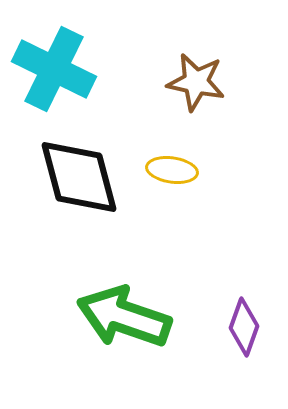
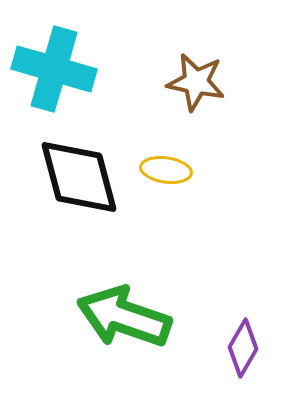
cyan cross: rotated 10 degrees counterclockwise
yellow ellipse: moved 6 px left
purple diamond: moved 1 px left, 21 px down; rotated 10 degrees clockwise
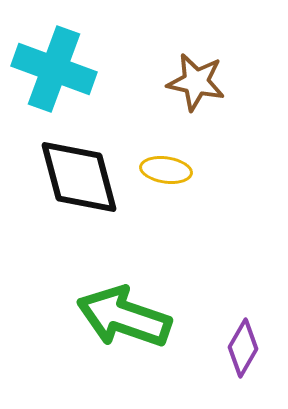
cyan cross: rotated 4 degrees clockwise
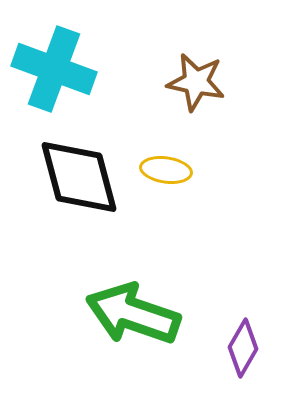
green arrow: moved 9 px right, 3 px up
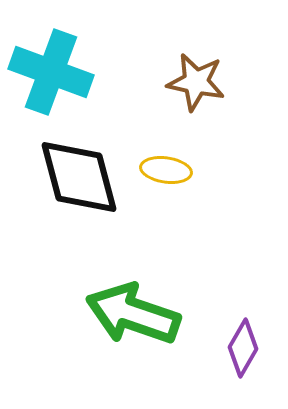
cyan cross: moved 3 px left, 3 px down
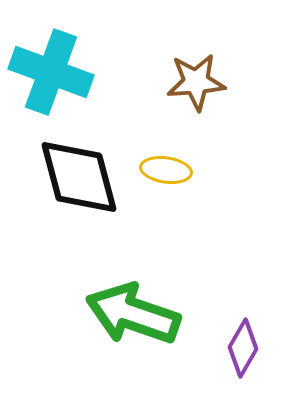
brown star: rotated 16 degrees counterclockwise
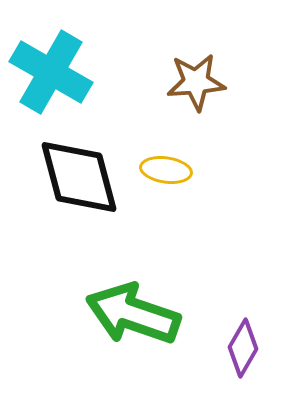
cyan cross: rotated 10 degrees clockwise
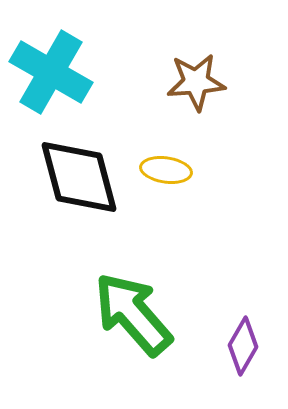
green arrow: rotated 30 degrees clockwise
purple diamond: moved 2 px up
